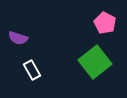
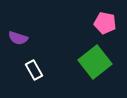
pink pentagon: rotated 15 degrees counterclockwise
white rectangle: moved 2 px right
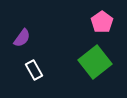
pink pentagon: moved 3 px left, 1 px up; rotated 25 degrees clockwise
purple semicircle: moved 4 px right; rotated 72 degrees counterclockwise
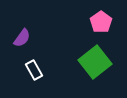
pink pentagon: moved 1 px left
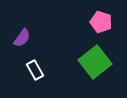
pink pentagon: rotated 20 degrees counterclockwise
white rectangle: moved 1 px right
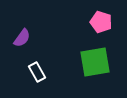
green square: rotated 28 degrees clockwise
white rectangle: moved 2 px right, 2 px down
